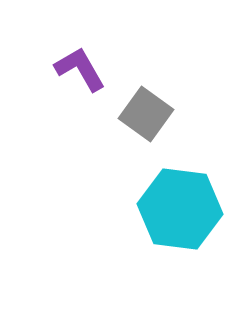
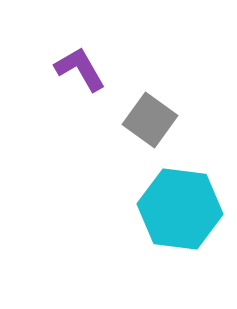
gray square: moved 4 px right, 6 px down
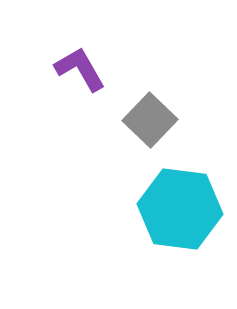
gray square: rotated 8 degrees clockwise
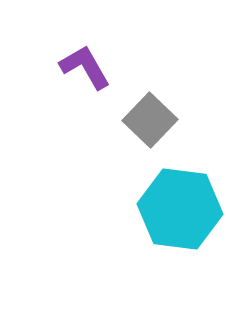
purple L-shape: moved 5 px right, 2 px up
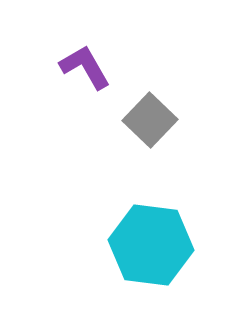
cyan hexagon: moved 29 px left, 36 px down
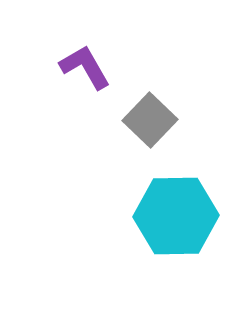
cyan hexagon: moved 25 px right, 29 px up; rotated 8 degrees counterclockwise
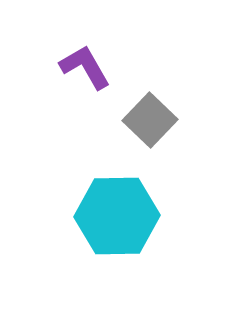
cyan hexagon: moved 59 px left
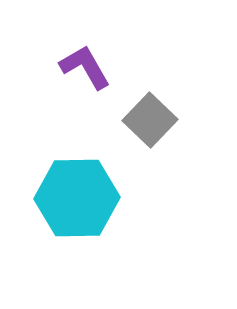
cyan hexagon: moved 40 px left, 18 px up
